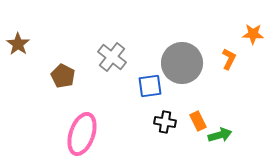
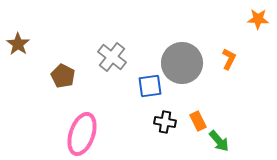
orange star: moved 5 px right, 15 px up
green arrow: moved 1 px left, 6 px down; rotated 65 degrees clockwise
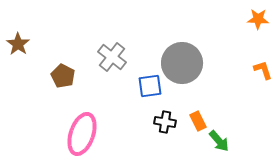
orange L-shape: moved 34 px right, 11 px down; rotated 45 degrees counterclockwise
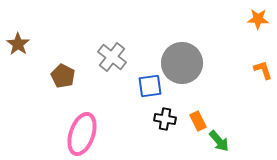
black cross: moved 3 px up
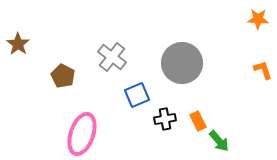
blue square: moved 13 px left, 9 px down; rotated 15 degrees counterclockwise
black cross: rotated 20 degrees counterclockwise
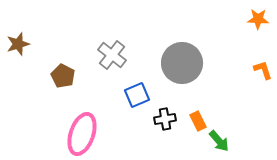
brown star: rotated 20 degrees clockwise
gray cross: moved 2 px up
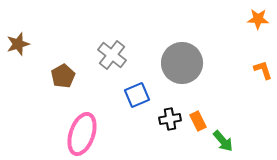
brown pentagon: rotated 15 degrees clockwise
black cross: moved 5 px right
green arrow: moved 4 px right
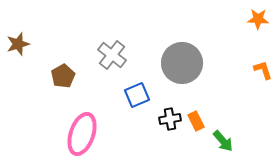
orange rectangle: moved 2 px left
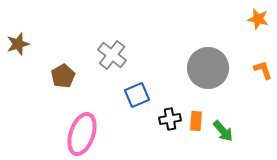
orange star: rotated 10 degrees clockwise
gray circle: moved 26 px right, 5 px down
orange rectangle: rotated 30 degrees clockwise
green arrow: moved 10 px up
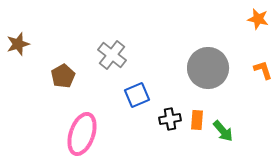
orange rectangle: moved 1 px right, 1 px up
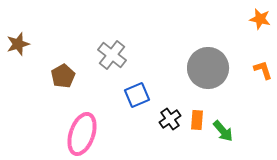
orange star: moved 2 px right
black cross: rotated 25 degrees counterclockwise
